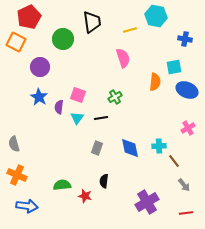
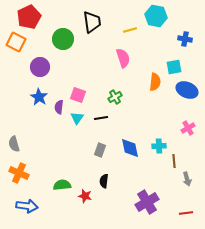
gray rectangle: moved 3 px right, 2 px down
brown line: rotated 32 degrees clockwise
orange cross: moved 2 px right, 2 px up
gray arrow: moved 3 px right, 6 px up; rotated 24 degrees clockwise
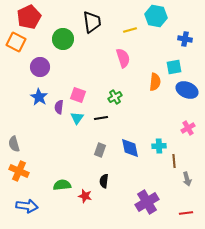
orange cross: moved 2 px up
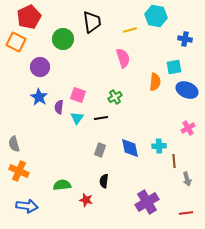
red star: moved 1 px right, 4 px down
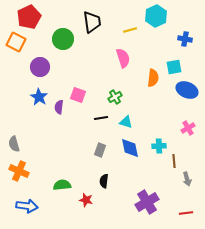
cyan hexagon: rotated 25 degrees clockwise
orange semicircle: moved 2 px left, 4 px up
cyan triangle: moved 49 px right, 4 px down; rotated 48 degrees counterclockwise
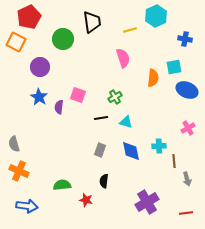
blue diamond: moved 1 px right, 3 px down
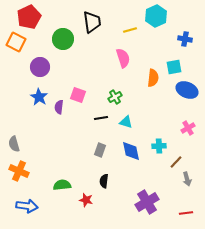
brown line: moved 2 px right, 1 px down; rotated 48 degrees clockwise
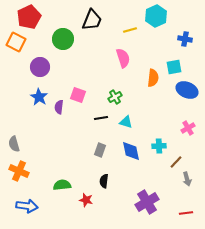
black trapezoid: moved 2 px up; rotated 30 degrees clockwise
